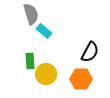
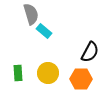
green rectangle: moved 12 px left, 12 px down
yellow circle: moved 2 px right, 1 px up
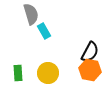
cyan rectangle: rotated 21 degrees clockwise
orange hexagon: moved 9 px right, 9 px up; rotated 10 degrees clockwise
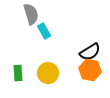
black semicircle: rotated 30 degrees clockwise
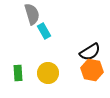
gray semicircle: moved 1 px right
orange hexagon: moved 2 px right
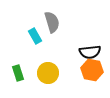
gray semicircle: moved 20 px right, 8 px down
cyan rectangle: moved 9 px left, 5 px down
black semicircle: rotated 25 degrees clockwise
green rectangle: rotated 14 degrees counterclockwise
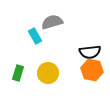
gray semicircle: rotated 90 degrees counterclockwise
green rectangle: rotated 35 degrees clockwise
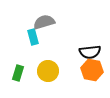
gray semicircle: moved 8 px left
cyan rectangle: moved 2 px left, 1 px down; rotated 14 degrees clockwise
yellow circle: moved 2 px up
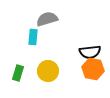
gray semicircle: moved 3 px right, 3 px up
cyan rectangle: rotated 21 degrees clockwise
orange hexagon: moved 1 px right, 1 px up
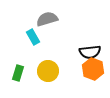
cyan rectangle: rotated 35 degrees counterclockwise
orange hexagon: rotated 10 degrees clockwise
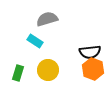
cyan rectangle: moved 2 px right, 4 px down; rotated 28 degrees counterclockwise
yellow circle: moved 1 px up
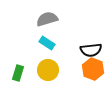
cyan rectangle: moved 12 px right, 2 px down
black semicircle: moved 1 px right, 2 px up
